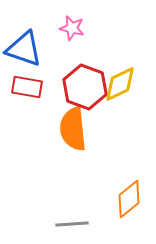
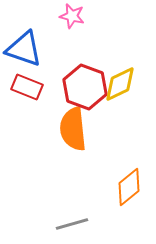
pink star: moved 12 px up
red rectangle: rotated 12 degrees clockwise
orange diamond: moved 12 px up
gray line: rotated 12 degrees counterclockwise
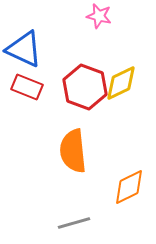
pink star: moved 27 px right
blue triangle: rotated 6 degrees clockwise
yellow diamond: moved 1 px right, 1 px up
orange semicircle: moved 22 px down
orange diamond: rotated 12 degrees clockwise
gray line: moved 2 px right, 1 px up
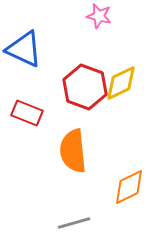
red rectangle: moved 26 px down
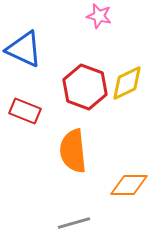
yellow diamond: moved 6 px right
red rectangle: moved 2 px left, 2 px up
orange diamond: moved 2 px up; rotated 27 degrees clockwise
